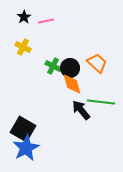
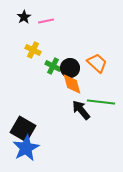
yellow cross: moved 10 px right, 3 px down
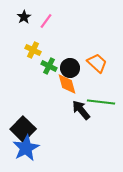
pink line: rotated 42 degrees counterclockwise
green cross: moved 4 px left
orange diamond: moved 5 px left
black square: rotated 15 degrees clockwise
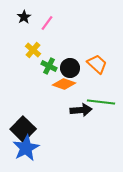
pink line: moved 1 px right, 2 px down
yellow cross: rotated 14 degrees clockwise
orange trapezoid: moved 1 px down
orange diamond: moved 3 px left; rotated 55 degrees counterclockwise
black arrow: rotated 125 degrees clockwise
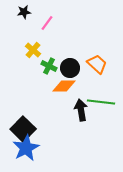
black star: moved 5 px up; rotated 24 degrees clockwise
orange diamond: moved 2 px down; rotated 20 degrees counterclockwise
black arrow: rotated 95 degrees counterclockwise
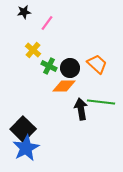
black arrow: moved 1 px up
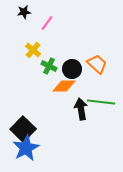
black circle: moved 2 px right, 1 px down
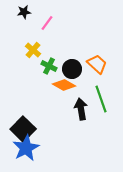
orange diamond: moved 1 px up; rotated 30 degrees clockwise
green line: moved 3 px up; rotated 64 degrees clockwise
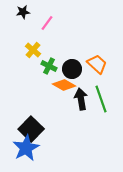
black star: moved 1 px left
black arrow: moved 10 px up
black square: moved 8 px right
